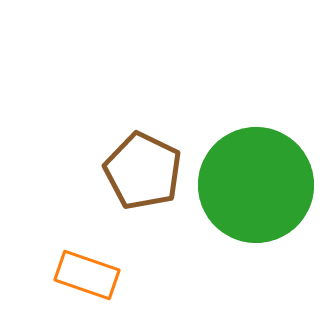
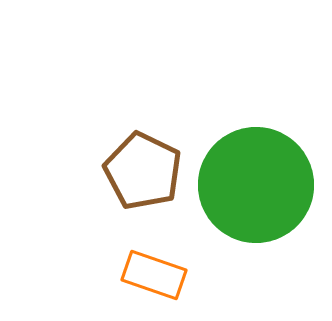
orange rectangle: moved 67 px right
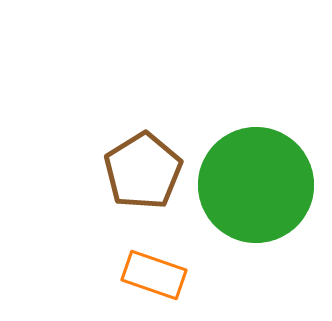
brown pentagon: rotated 14 degrees clockwise
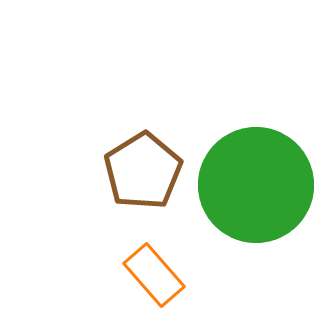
orange rectangle: rotated 30 degrees clockwise
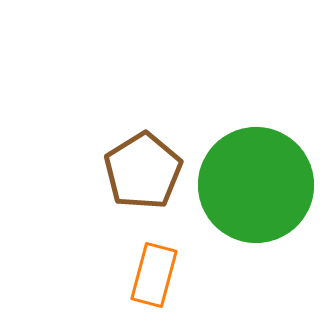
orange rectangle: rotated 56 degrees clockwise
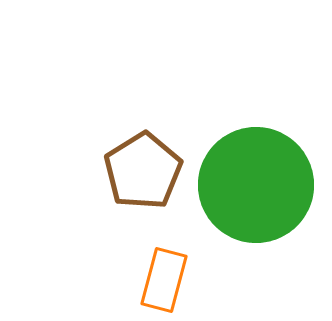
orange rectangle: moved 10 px right, 5 px down
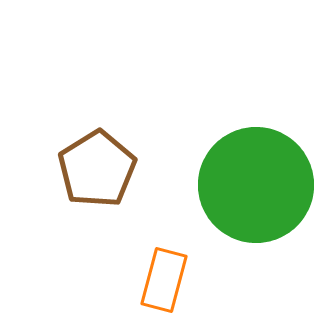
brown pentagon: moved 46 px left, 2 px up
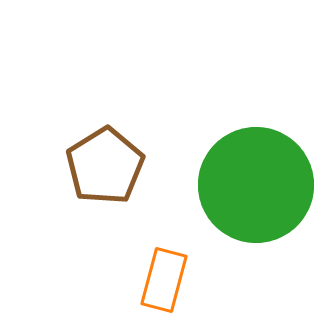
brown pentagon: moved 8 px right, 3 px up
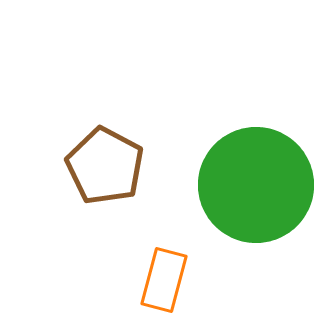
brown pentagon: rotated 12 degrees counterclockwise
